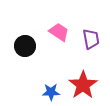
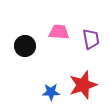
pink trapezoid: rotated 30 degrees counterclockwise
red star: rotated 16 degrees clockwise
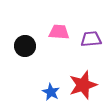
purple trapezoid: rotated 85 degrees counterclockwise
blue star: rotated 30 degrees clockwise
